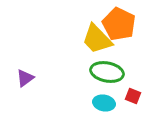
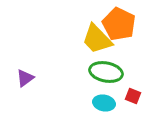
green ellipse: moved 1 px left
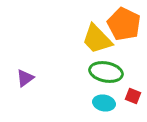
orange pentagon: moved 5 px right
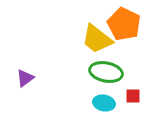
yellow trapezoid: rotated 8 degrees counterclockwise
red square: rotated 21 degrees counterclockwise
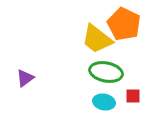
cyan ellipse: moved 1 px up
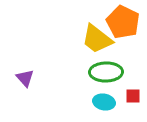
orange pentagon: moved 1 px left, 2 px up
green ellipse: rotated 12 degrees counterclockwise
purple triangle: rotated 36 degrees counterclockwise
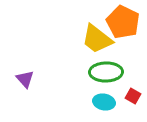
purple triangle: moved 1 px down
red square: rotated 28 degrees clockwise
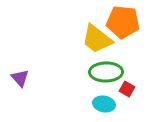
orange pentagon: rotated 20 degrees counterclockwise
purple triangle: moved 5 px left, 1 px up
red square: moved 6 px left, 7 px up
cyan ellipse: moved 2 px down
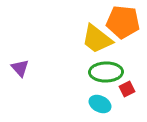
purple triangle: moved 10 px up
red square: rotated 35 degrees clockwise
cyan ellipse: moved 4 px left; rotated 15 degrees clockwise
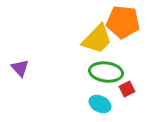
yellow trapezoid: rotated 84 degrees counterclockwise
green ellipse: rotated 8 degrees clockwise
